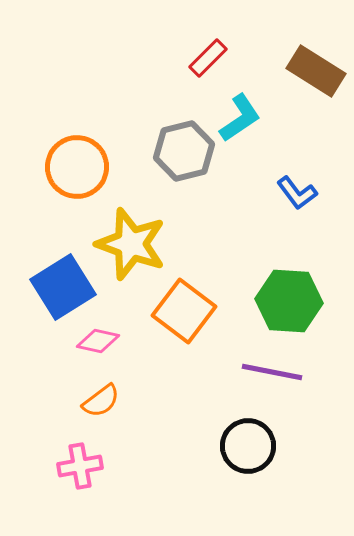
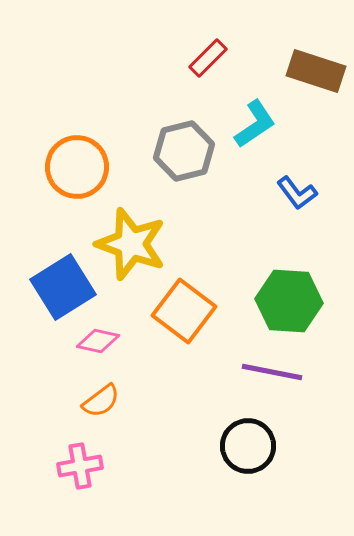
brown rectangle: rotated 14 degrees counterclockwise
cyan L-shape: moved 15 px right, 6 px down
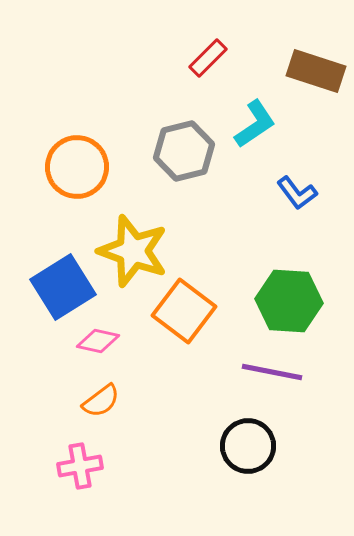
yellow star: moved 2 px right, 7 px down
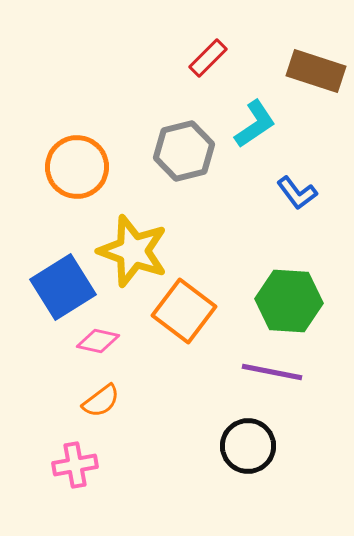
pink cross: moved 5 px left, 1 px up
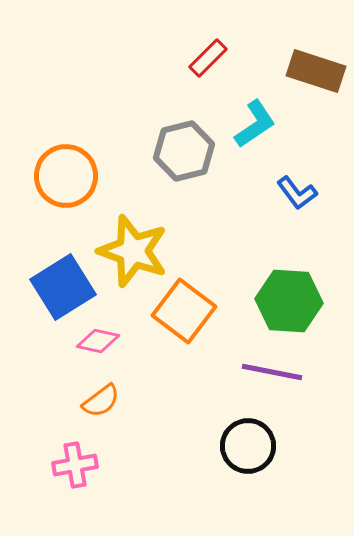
orange circle: moved 11 px left, 9 px down
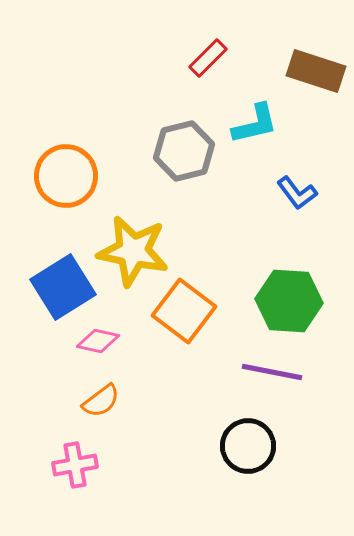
cyan L-shape: rotated 21 degrees clockwise
yellow star: rotated 8 degrees counterclockwise
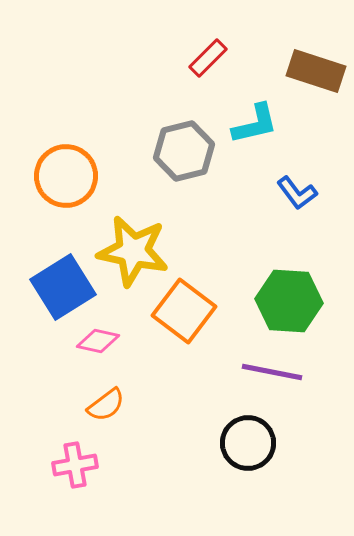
orange semicircle: moved 5 px right, 4 px down
black circle: moved 3 px up
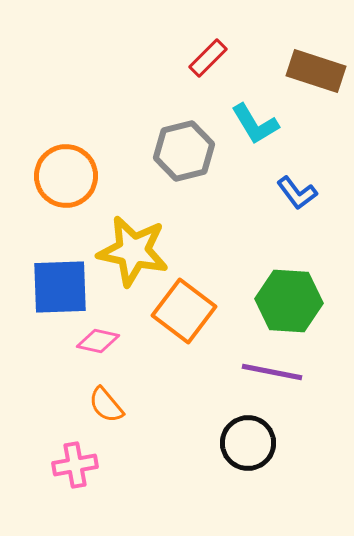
cyan L-shape: rotated 72 degrees clockwise
blue square: moved 3 px left; rotated 30 degrees clockwise
orange semicircle: rotated 87 degrees clockwise
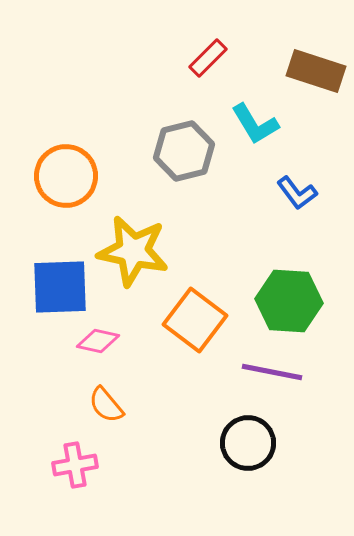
orange square: moved 11 px right, 9 px down
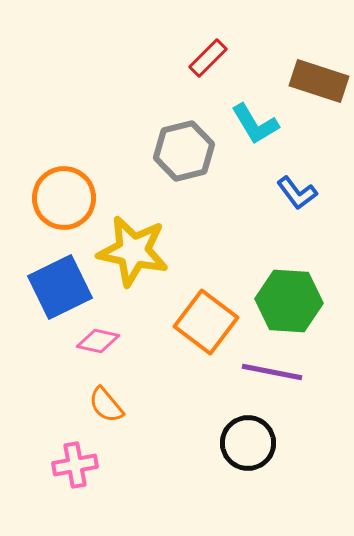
brown rectangle: moved 3 px right, 10 px down
orange circle: moved 2 px left, 22 px down
blue square: rotated 24 degrees counterclockwise
orange square: moved 11 px right, 2 px down
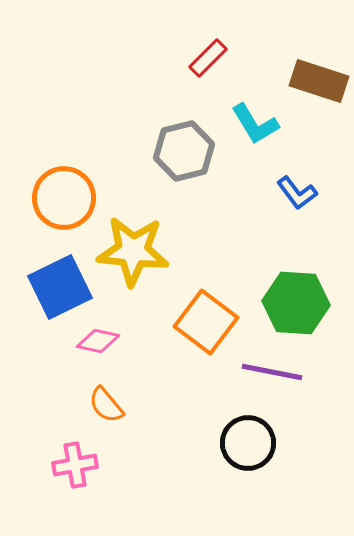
yellow star: rotated 6 degrees counterclockwise
green hexagon: moved 7 px right, 2 px down
